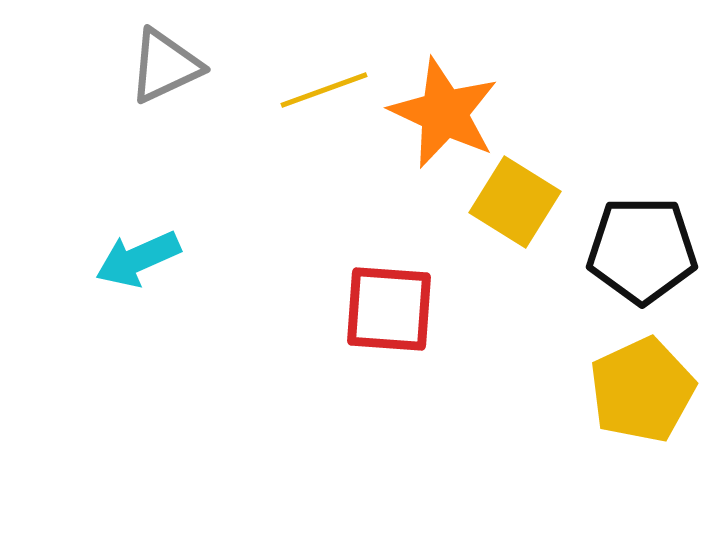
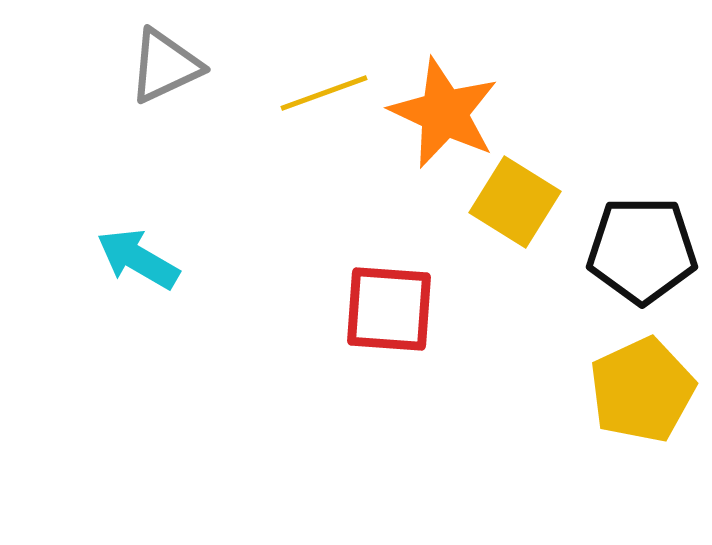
yellow line: moved 3 px down
cyan arrow: rotated 54 degrees clockwise
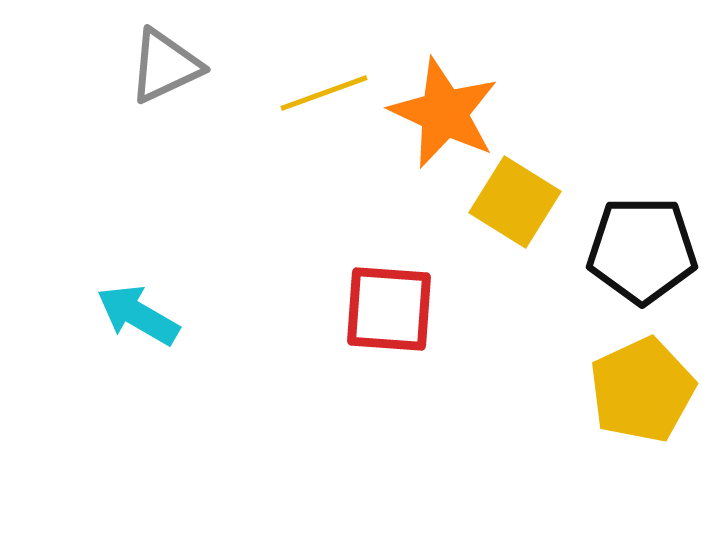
cyan arrow: moved 56 px down
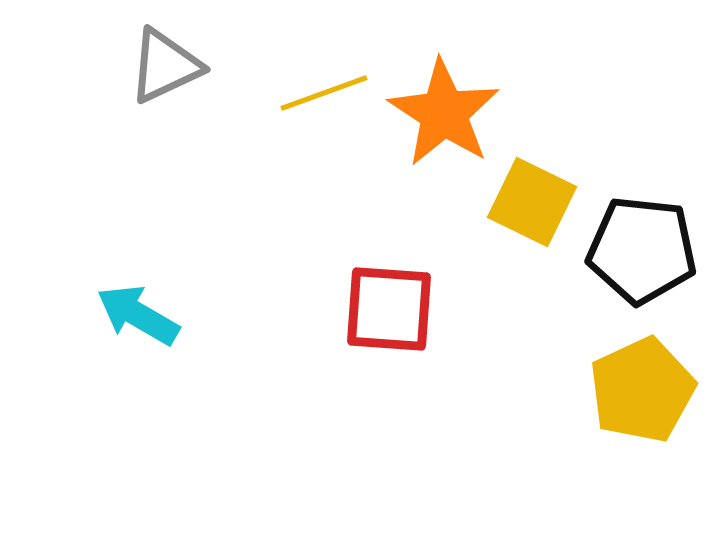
orange star: rotated 8 degrees clockwise
yellow square: moved 17 px right; rotated 6 degrees counterclockwise
black pentagon: rotated 6 degrees clockwise
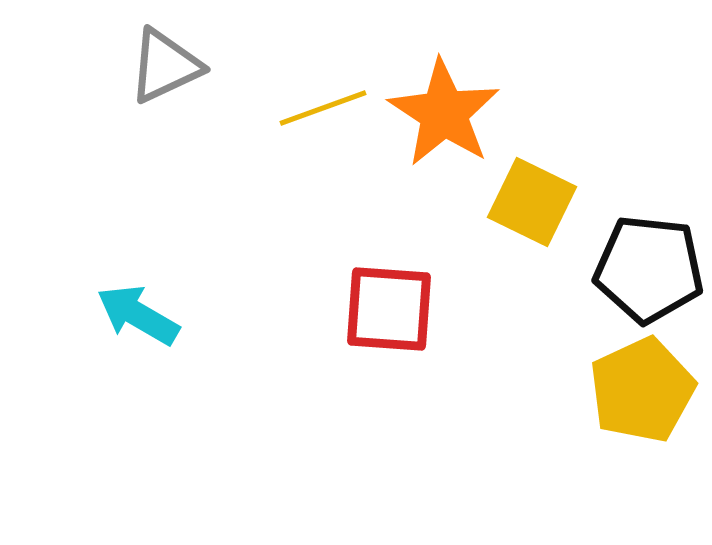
yellow line: moved 1 px left, 15 px down
black pentagon: moved 7 px right, 19 px down
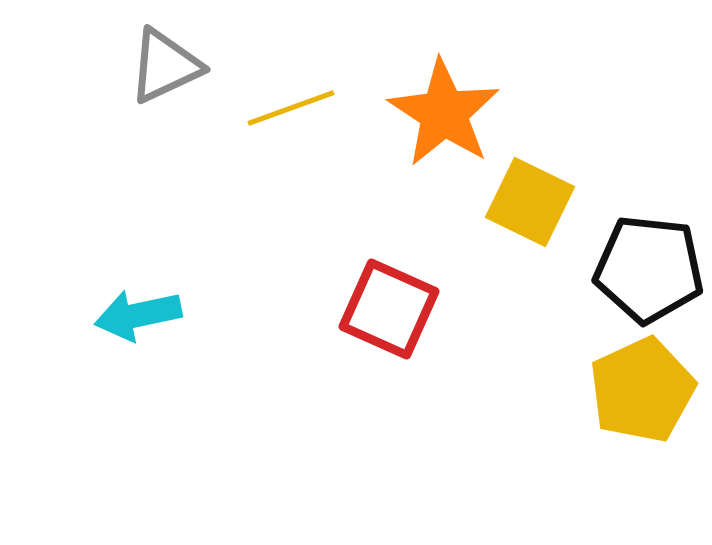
yellow line: moved 32 px left
yellow square: moved 2 px left
red square: rotated 20 degrees clockwise
cyan arrow: rotated 42 degrees counterclockwise
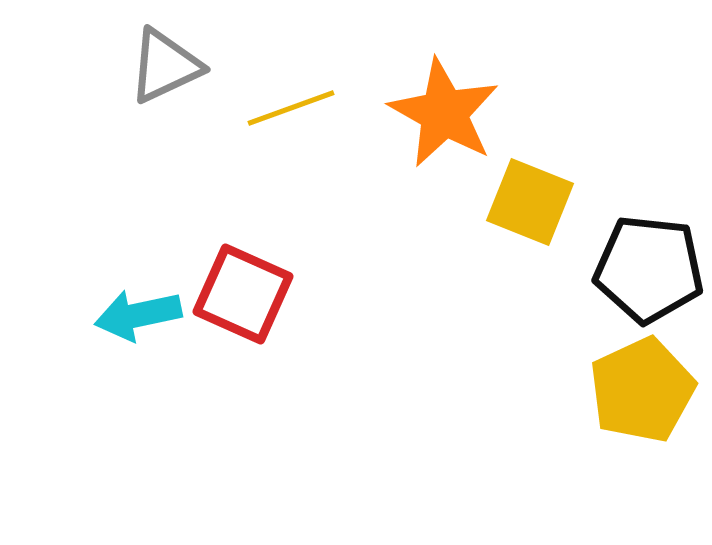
orange star: rotated 4 degrees counterclockwise
yellow square: rotated 4 degrees counterclockwise
red square: moved 146 px left, 15 px up
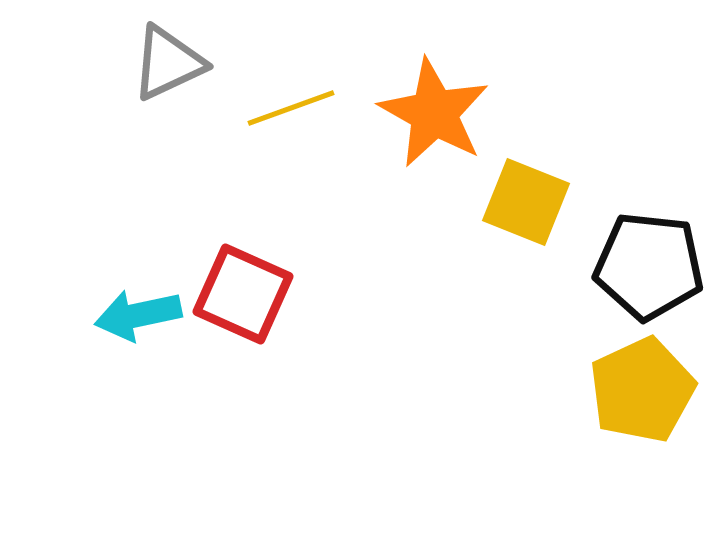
gray triangle: moved 3 px right, 3 px up
orange star: moved 10 px left
yellow square: moved 4 px left
black pentagon: moved 3 px up
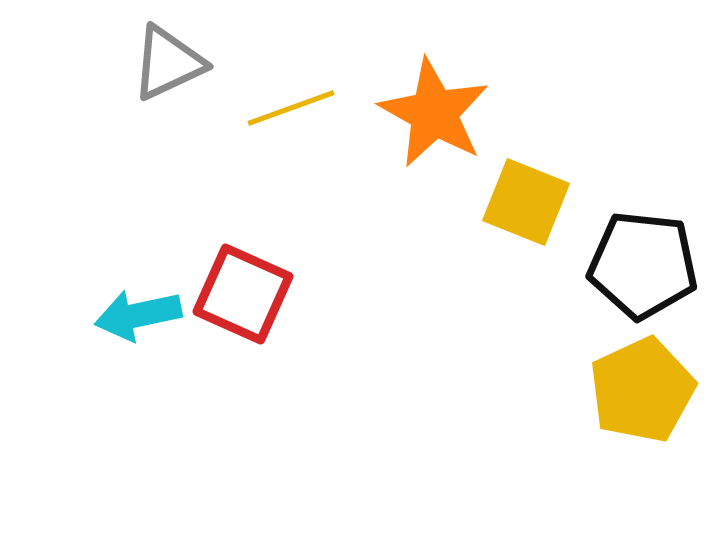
black pentagon: moved 6 px left, 1 px up
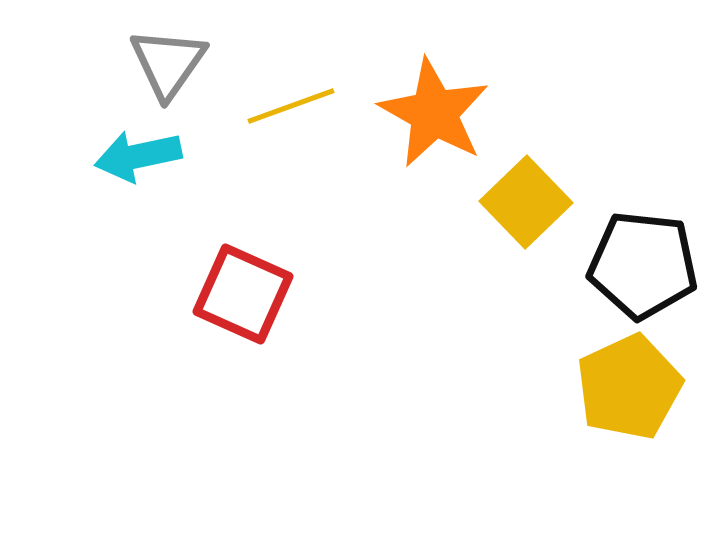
gray triangle: rotated 30 degrees counterclockwise
yellow line: moved 2 px up
yellow square: rotated 24 degrees clockwise
cyan arrow: moved 159 px up
yellow pentagon: moved 13 px left, 3 px up
